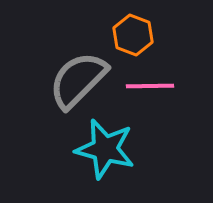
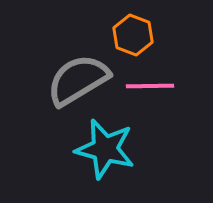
gray semicircle: rotated 14 degrees clockwise
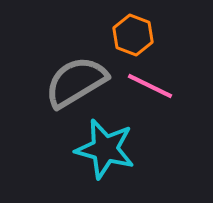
gray semicircle: moved 2 px left, 2 px down
pink line: rotated 27 degrees clockwise
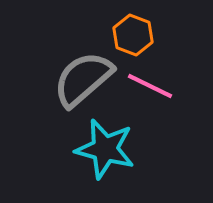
gray semicircle: moved 7 px right, 3 px up; rotated 10 degrees counterclockwise
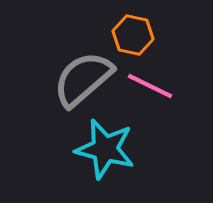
orange hexagon: rotated 9 degrees counterclockwise
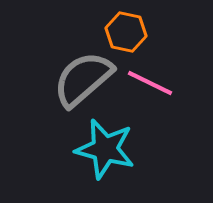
orange hexagon: moved 7 px left, 3 px up
pink line: moved 3 px up
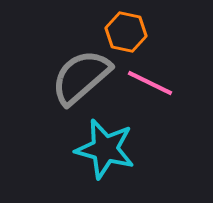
gray semicircle: moved 2 px left, 2 px up
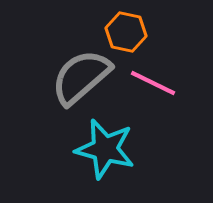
pink line: moved 3 px right
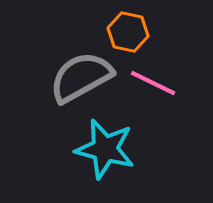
orange hexagon: moved 2 px right
gray semicircle: rotated 12 degrees clockwise
